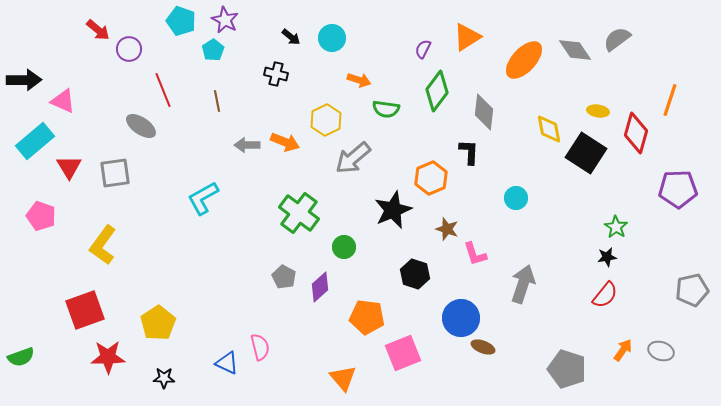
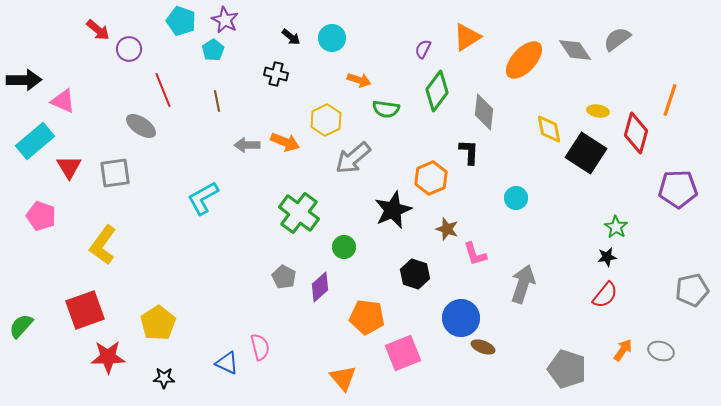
green semicircle at (21, 357): moved 31 px up; rotated 152 degrees clockwise
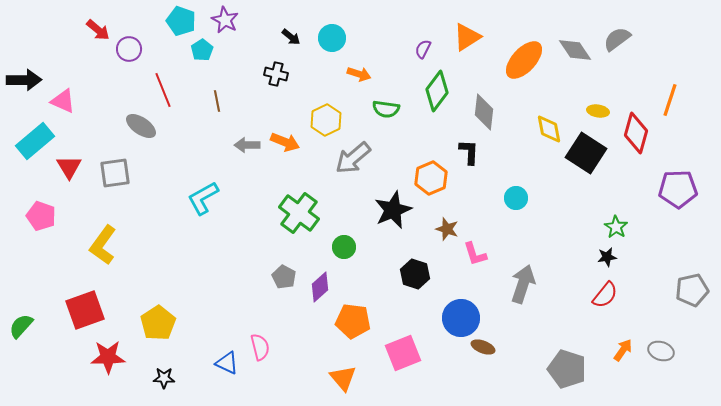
cyan pentagon at (213, 50): moved 11 px left
orange arrow at (359, 80): moved 6 px up
orange pentagon at (367, 317): moved 14 px left, 4 px down
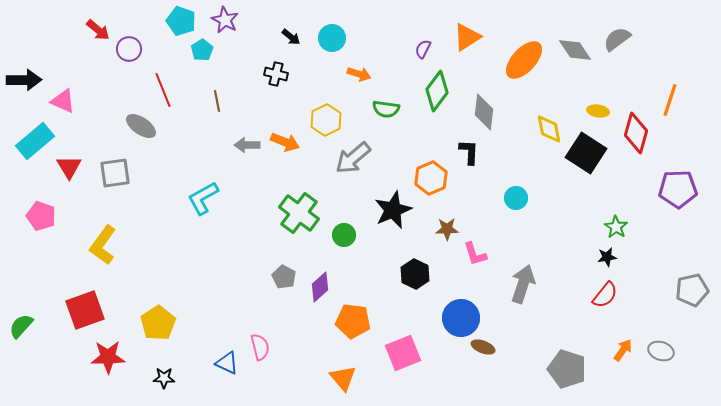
brown star at (447, 229): rotated 20 degrees counterclockwise
green circle at (344, 247): moved 12 px up
black hexagon at (415, 274): rotated 8 degrees clockwise
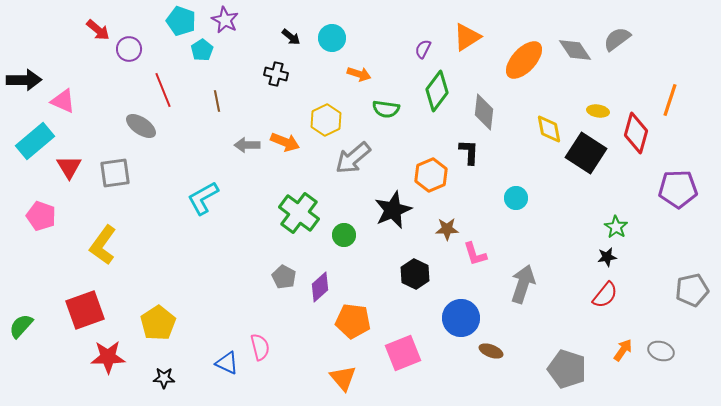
orange hexagon at (431, 178): moved 3 px up
brown ellipse at (483, 347): moved 8 px right, 4 px down
